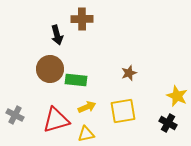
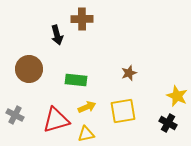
brown circle: moved 21 px left
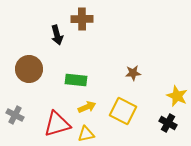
brown star: moved 4 px right; rotated 14 degrees clockwise
yellow square: rotated 36 degrees clockwise
red triangle: moved 1 px right, 4 px down
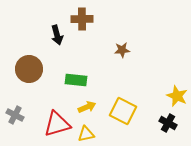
brown star: moved 11 px left, 23 px up
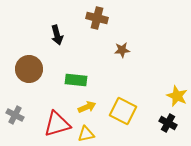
brown cross: moved 15 px right, 1 px up; rotated 15 degrees clockwise
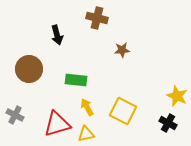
yellow arrow: rotated 96 degrees counterclockwise
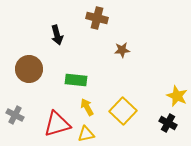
yellow square: rotated 16 degrees clockwise
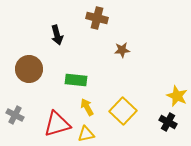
black cross: moved 1 px up
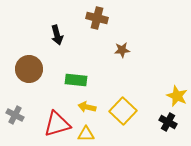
yellow arrow: rotated 48 degrees counterclockwise
yellow triangle: rotated 12 degrees clockwise
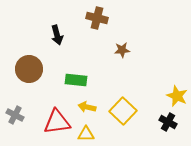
red triangle: moved 2 px up; rotated 8 degrees clockwise
